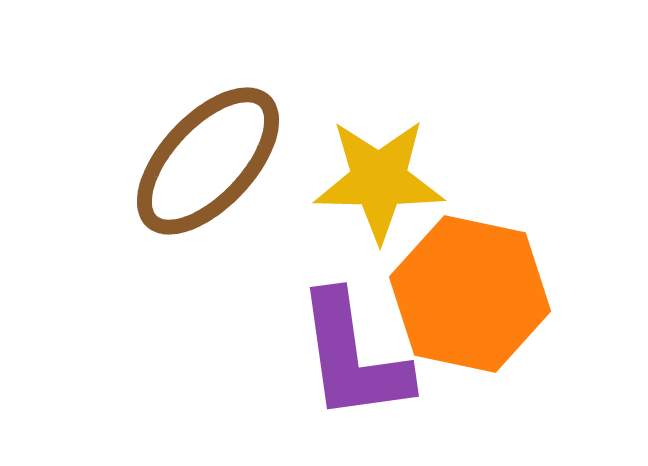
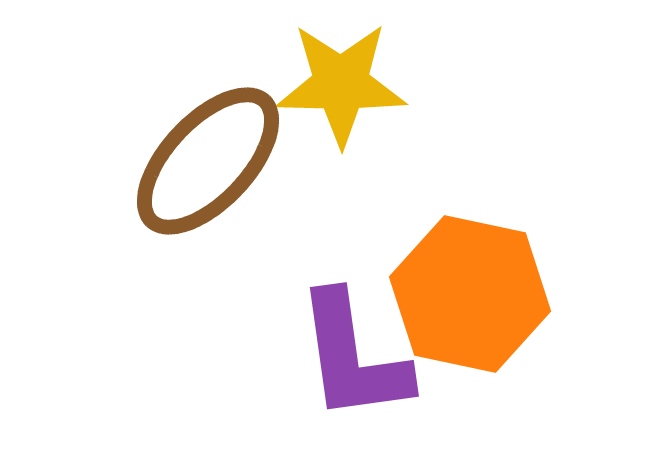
yellow star: moved 38 px left, 96 px up
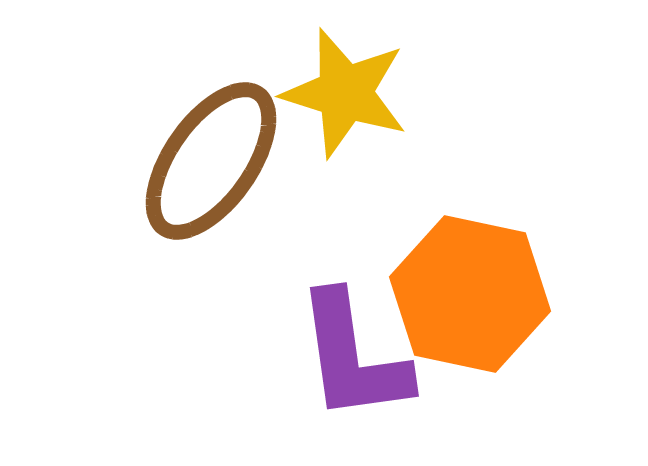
yellow star: moved 4 px right, 9 px down; rotated 16 degrees clockwise
brown ellipse: moved 3 px right; rotated 8 degrees counterclockwise
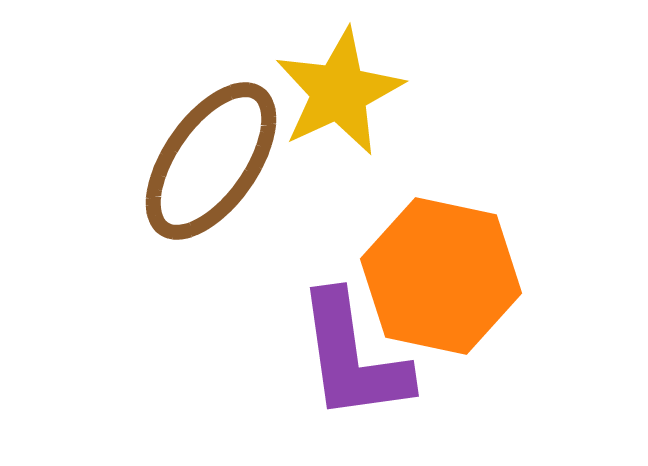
yellow star: moved 6 px left, 1 px up; rotated 30 degrees clockwise
orange hexagon: moved 29 px left, 18 px up
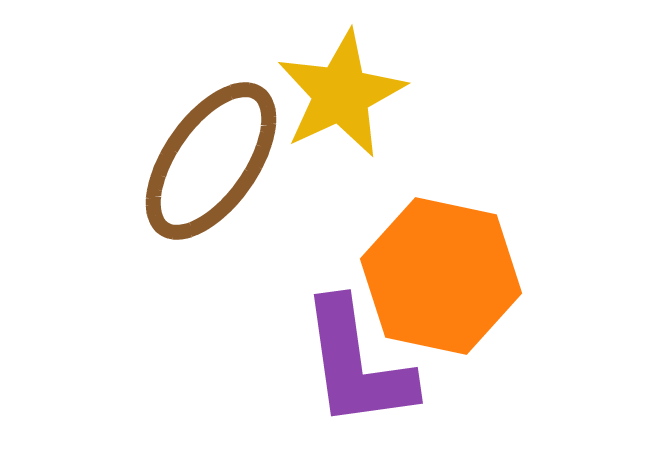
yellow star: moved 2 px right, 2 px down
purple L-shape: moved 4 px right, 7 px down
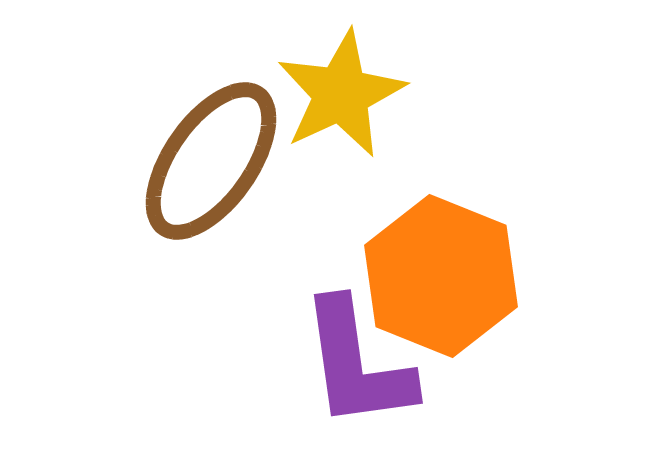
orange hexagon: rotated 10 degrees clockwise
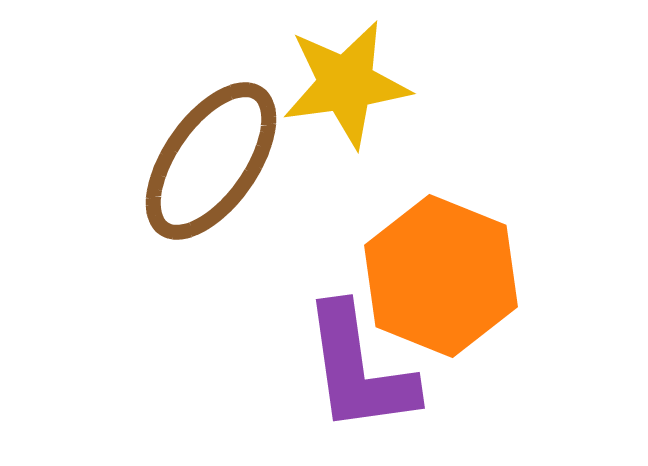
yellow star: moved 5 px right, 10 px up; rotated 17 degrees clockwise
purple L-shape: moved 2 px right, 5 px down
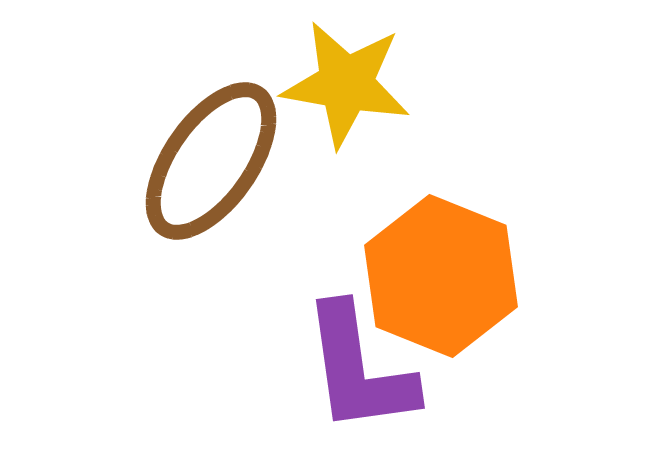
yellow star: rotated 18 degrees clockwise
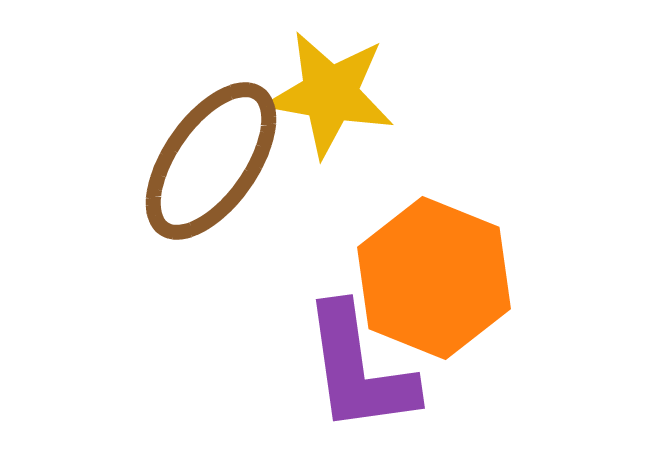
yellow star: moved 16 px left, 10 px down
orange hexagon: moved 7 px left, 2 px down
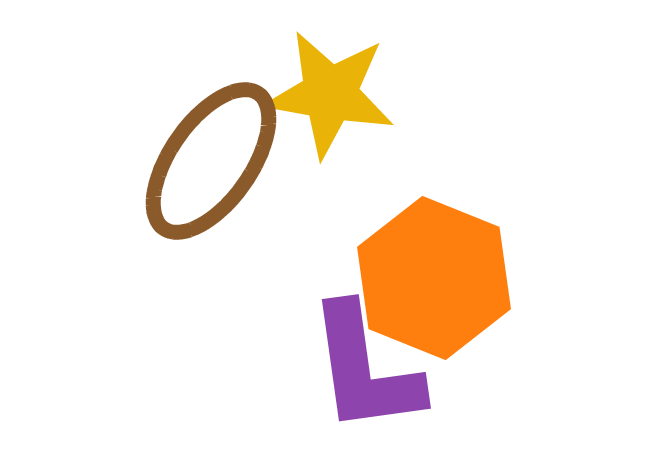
purple L-shape: moved 6 px right
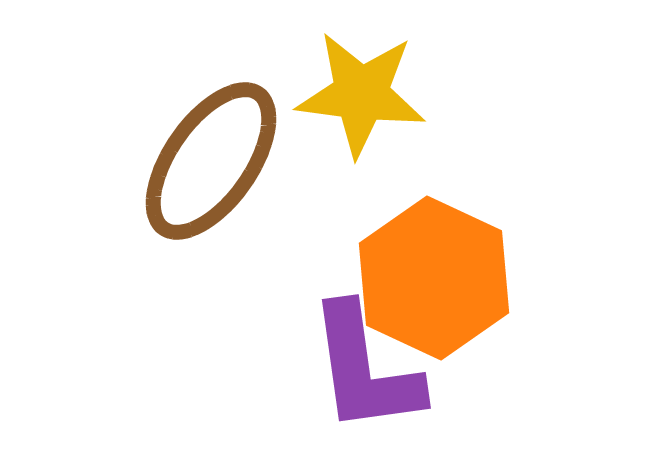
yellow star: moved 31 px right; rotated 3 degrees counterclockwise
orange hexagon: rotated 3 degrees clockwise
